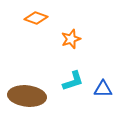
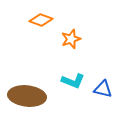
orange diamond: moved 5 px right, 2 px down
cyan L-shape: rotated 40 degrees clockwise
blue triangle: rotated 12 degrees clockwise
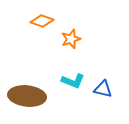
orange diamond: moved 1 px right, 1 px down
